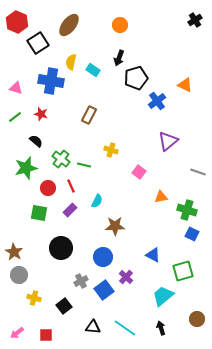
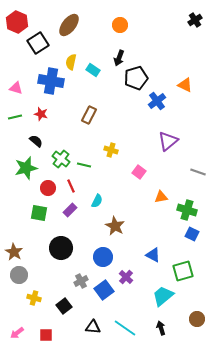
green line at (15, 117): rotated 24 degrees clockwise
brown star at (115, 226): rotated 30 degrees clockwise
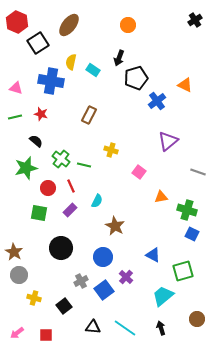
orange circle at (120, 25): moved 8 px right
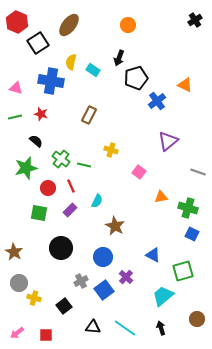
green cross at (187, 210): moved 1 px right, 2 px up
gray circle at (19, 275): moved 8 px down
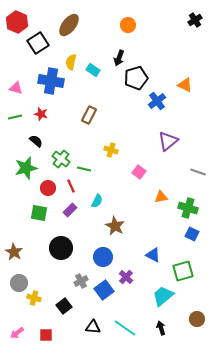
green line at (84, 165): moved 4 px down
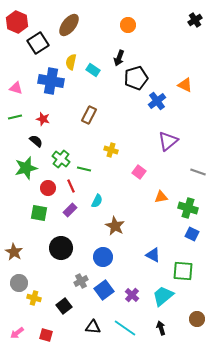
red star at (41, 114): moved 2 px right, 5 px down
green square at (183, 271): rotated 20 degrees clockwise
purple cross at (126, 277): moved 6 px right, 18 px down
red square at (46, 335): rotated 16 degrees clockwise
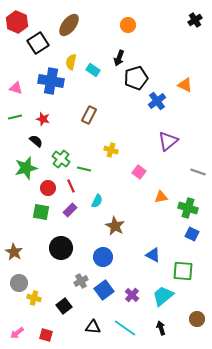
green square at (39, 213): moved 2 px right, 1 px up
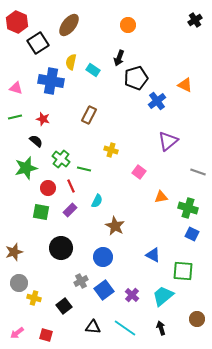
brown star at (14, 252): rotated 24 degrees clockwise
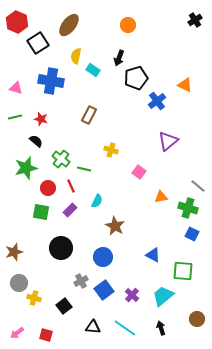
yellow semicircle at (71, 62): moved 5 px right, 6 px up
red star at (43, 119): moved 2 px left
gray line at (198, 172): moved 14 px down; rotated 21 degrees clockwise
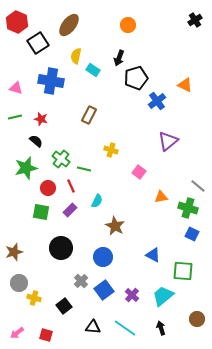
gray cross at (81, 281): rotated 16 degrees counterclockwise
